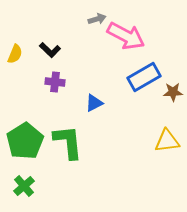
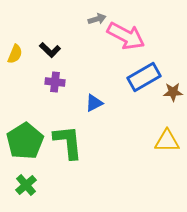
yellow triangle: rotated 8 degrees clockwise
green cross: moved 2 px right, 1 px up
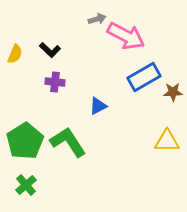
blue triangle: moved 4 px right, 3 px down
green L-shape: rotated 27 degrees counterclockwise
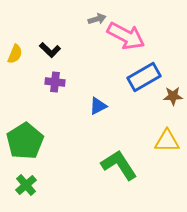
brown star: moved 4 px down
green L-shape: moved 51 px right, 23 px down
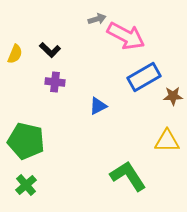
green pentagon: moved 1 px right; rotated 27 degrees counterclockwise
green L-shape: moved 9 px right, 11 px down
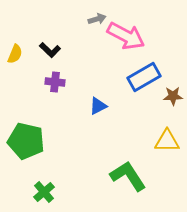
green cross: moved 18 px right, 7 px down
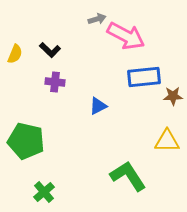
blue rectangle: rotated 24 degrees clockwise
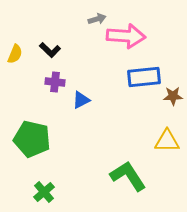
pink arrow: rotated 24 degrees counterclockwise
blue triangle: moved 17 px left, 6 px up
green pentagon: moved 6 px right, 2 px up
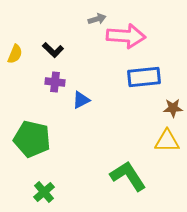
black L-shape: moved 3 px right
brown star: moved 12 px down
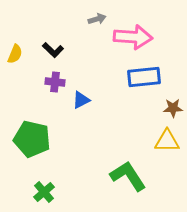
pink arrow: moved 7 px right, 1 px down
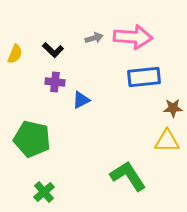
gray arrow: moved 3 px left, 19 px down
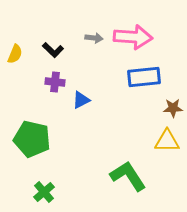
gray arrow: rotated 24 degrees clockwise
